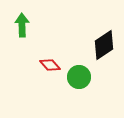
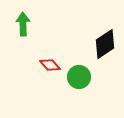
green arrow: moved 1 px right, 1 px up
black diamond: moved 1 px right, 1 px up
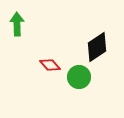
green arrow: moved 6 px left
black diamond: moved 8 px left, 3 px down
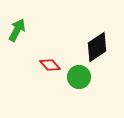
green arrow: moved 6 px down; rotated 30 degrees clockwise
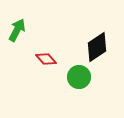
red diamond: moved 4 px left, 6 px up
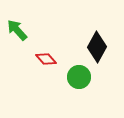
green arrow: rotated 70 degrees counterclockwise
black diamond: rotated 28 degrees counterclockwise
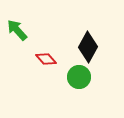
black diamond: moved 9 px left
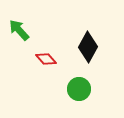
green arrow: moved 2 px right
green circle: moved 12 px down
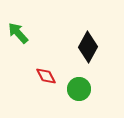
green arrow: moved 1 px left, 3 px down
red diamond: moved 17 px down; rotated 15 degrees clockwise
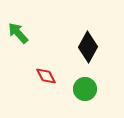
green circle: moved 6 px right
